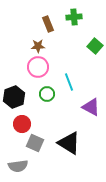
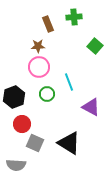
pink circle: moved 1 px right
gray semicircle: moved 2 px left, 1 px up; rotated 12 degrees clockwise
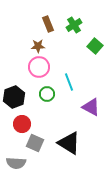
green cross: moved 8 px down; rotated 28 degrees counterclockwise
gray semicircle: moved 2 px up
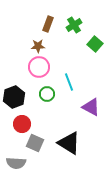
brown rectangle: rotated 42 degrees clockwise
green square: moved 2 px up
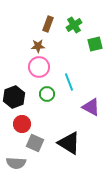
green square: rotated 35 degrees clockwise
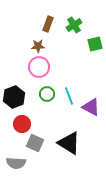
cyan line: moved 14 px down
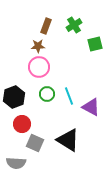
brown rectangle: moved 2 px left, 2 px down
black triangle: moved 1 px left, 3 px up
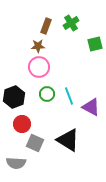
green cross: moved 3 px left, 2 px up
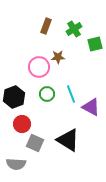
green cross: moved 3 px right, 6 px down
brown star: moved 20 px right, 11 px down
cyan line: moved 2 px right, 2 px up
gray semicircle: moved 1 px down
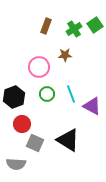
green square: moved 19 px up; rotated 21 degrees counterclockwise
brown star: moved 7 px right, 2 px up
purple triangle: moved 1 px right, 1 px up
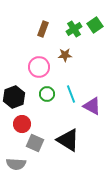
brown rectangle: moved 3 px left, 3 px down
